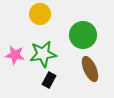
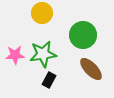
yellow circle: moved 2 px right, 1 px up
pink star: rotated 12 degrees counterclockwise
brown ellipse: moved 1 px right; rotated 20 degrees counterclockwise
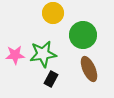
yellow circle: moved 11 px right
brown ellipse: moved 2 px left; rotated 20 degrees clockwise
black rectangle: moved 2 px right, 1 px up
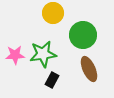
black rectangle: moved 1 px right, 1 px down
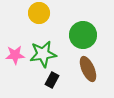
yellow circle: moved 14 px left
brown ellipse: moved 1 px left
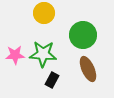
yellow circle: moved 5 px right
green star: rotated 12 degrees clockwise
